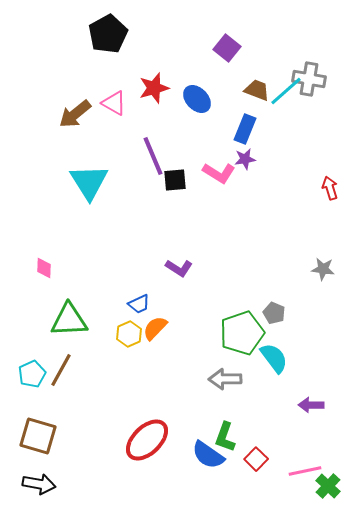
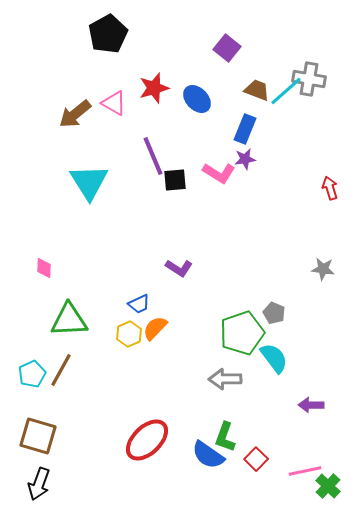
black arrow: rotated 100 degrees clockwise
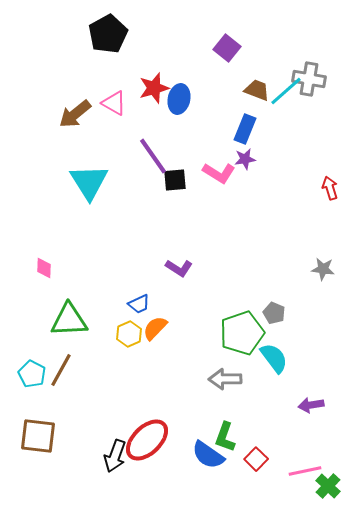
blue ellipse: moved 18 px left; rotated 56 degrees clockwise
purple line: rotated 12 degrees counterclockwise
cyan pentagon: rotated 20 degrees counterclockwise
purple arrow: rotated 10 degrees counterclockwise
brown square: rotated 9 degrees counterclockwise
black arrow: moved 76 px right, 28 px up
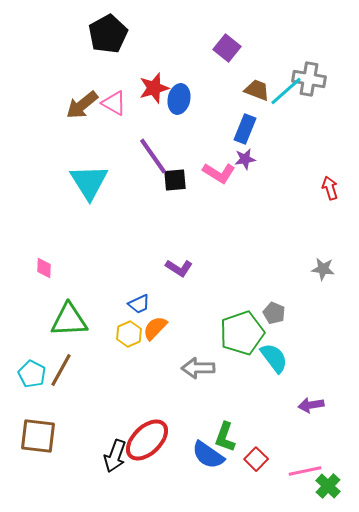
brown arrow: moved 7 px right, 9 px up
gray arrow: moved 27 px left, 11 px up
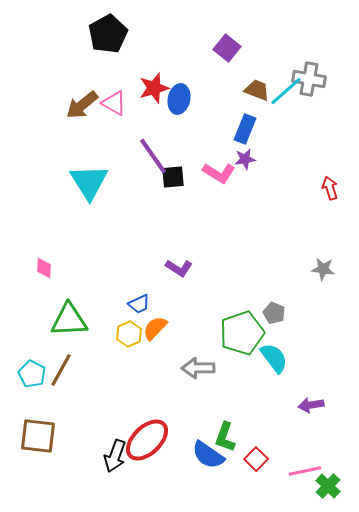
black square: moved 2 px left, 3 px up
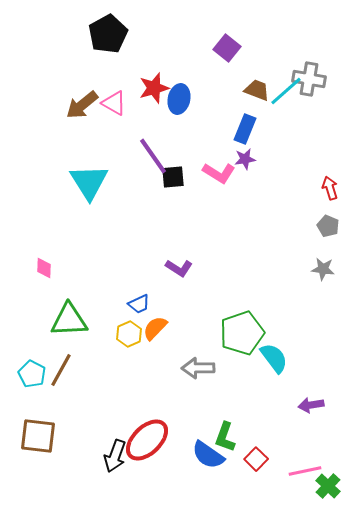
gray pentagon: moved 54 px right, 87 px up
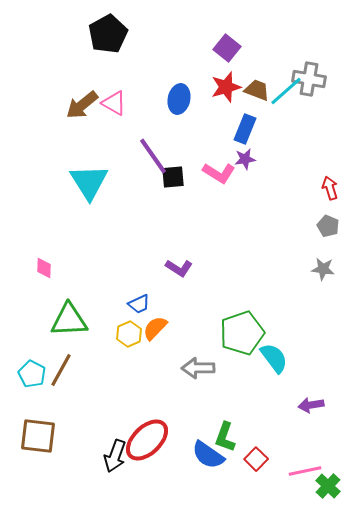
red star: moved 72 px right, 1 px up
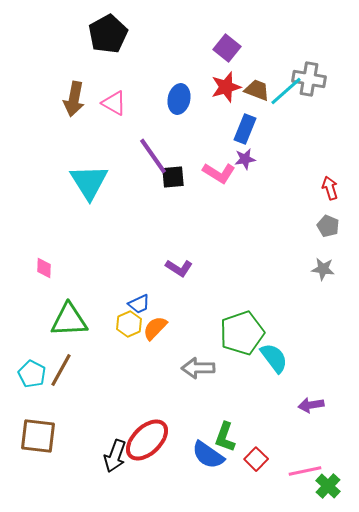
brown arrow: moved 8 px left, 6 px up; rotated 40 degrees counterclockwise
yellow hexagon: moved 10 px up
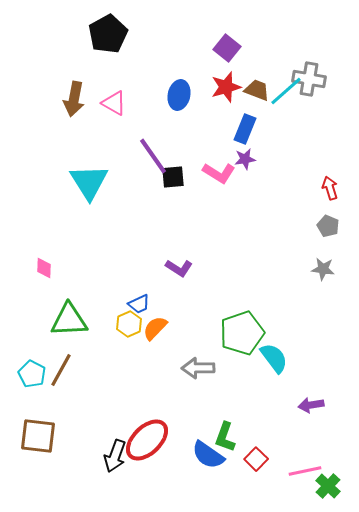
blue ellipse: moved 4 px up
